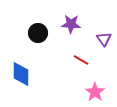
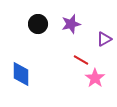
purple star: rotated 18 degrees counterclockwise
black circle: moved 9 px up
purple triangle: rotated 35 degrees clockwise
pink star: moved 14 px up
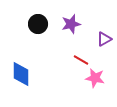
pink star: rotated 24 degrees counterclockwise
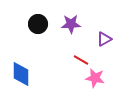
purple star: rotated 12 degrees clockwise
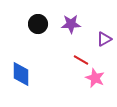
pink star: rotated 12 degrees clockwise
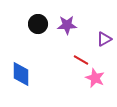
purple star: moved 4 px left, 1 px down
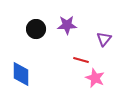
black circle: moved 2 px left, 5 px down
purple triangle: rotated 21 degrees counterclockwise
red line: rotated 14 degrees counterclockwise
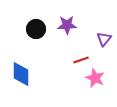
red line: rotated 35 degrees counterclockwise
